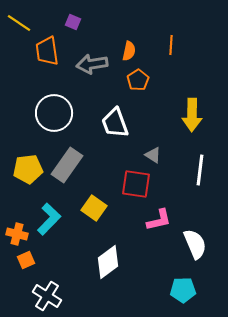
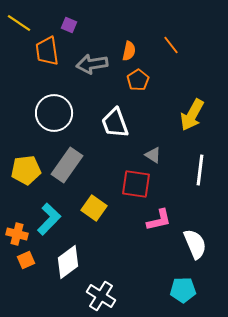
purple square: moved 4 px left, 3 px down
orange line: rotated 42 degrees counterclockwise
yellow arrow: rotated 28 degrees clockwise
yellow pentagon: moved 2 px left, 1 px down
white diamond: moved 40 px left
white cross: moved 54 px right
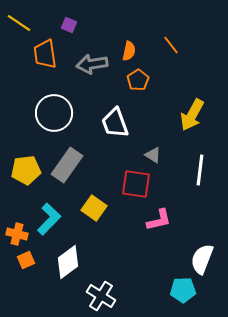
orange trapezoid: moved 2 px left, 3 px down
white semicircle: moved 7 px right, 15 px down; rotated 136 degrees counterclockwise
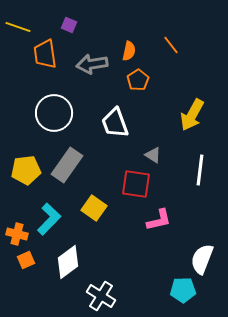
yellow line: moved 1 px left, 4 px down; rotated 15 degrees counterclockwise
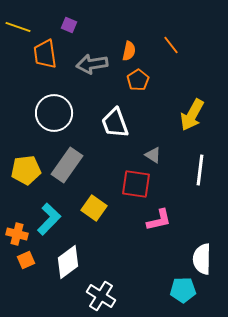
white semicircle: rotated 20 degrees counterclockwise
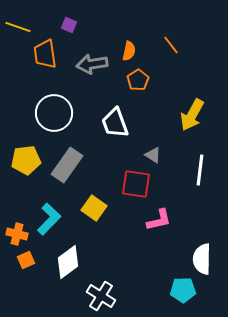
yellow pentagon: moved 10 px up
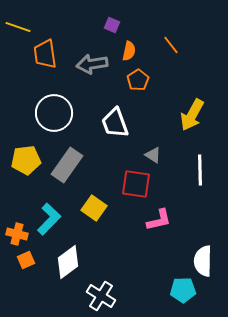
purple square: moved 43 px right
white line: rotated 8 degrees counterclockwise
white semicircle: moved 1 px right, 2 px down
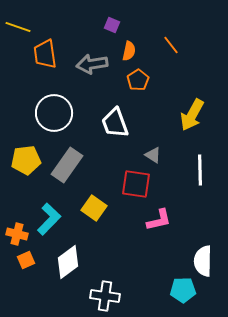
white cross: moved 4 px right; rotated 24 degrees counterclockwise
